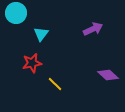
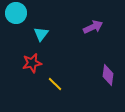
purple arrow: moved 2 px up
purple diamond: rotated 55 degrees clockwise
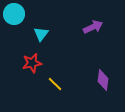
cyan circle: moved 2 px left, 1 px down
purple diamond: moved 5 px left, 5 px down
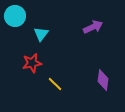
cyan circle: moved 1 px right, 2 px down
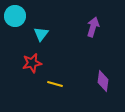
purple arrow: rotated 48 degrees counterclockwise
purple diamond: moved 1 px down
yellow line: rotated 28 degrees counterclockwise
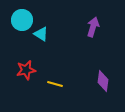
cyan circle: moved 7 px right, 4 px down
cyan triangle: rotated 35 degrees counterclockwise
red star: moved 6 px left, 7 px down
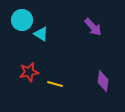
purple arrow: rotated 120 degrees clockwise
red star: moved 3 px right, 2 px down
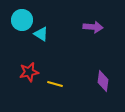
purple arrow: rotated 42 degrees counterclockwise
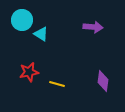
yellow line: moved 2 px right
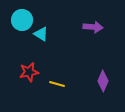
purple diamond: rotated 15 degrees clockwise
